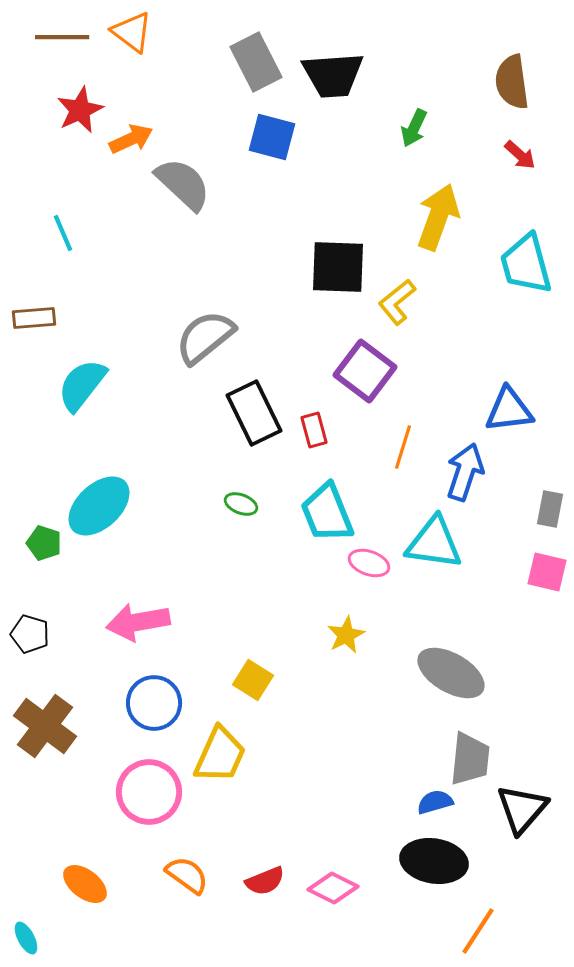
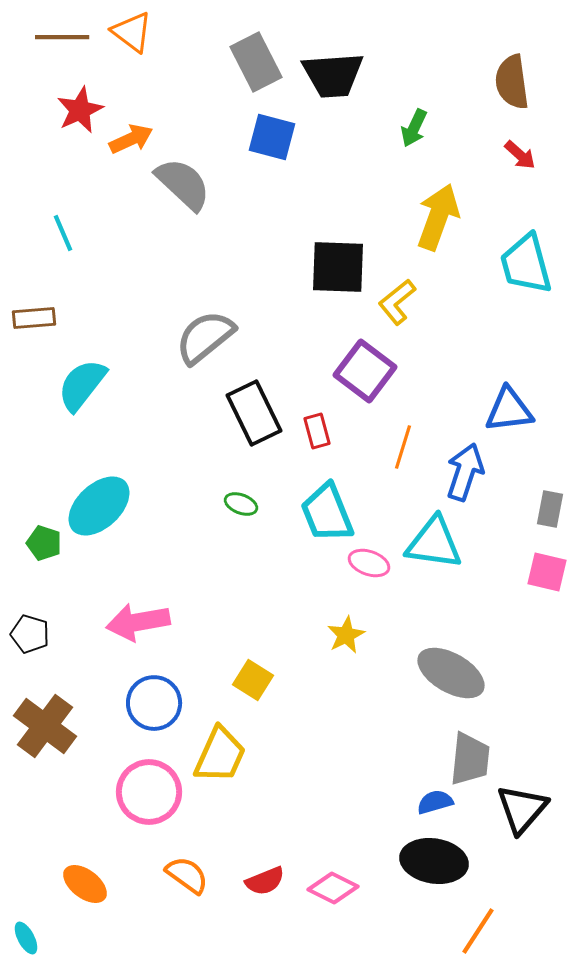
red rectangle at (314, 430): moved 3 px right, 1 px down
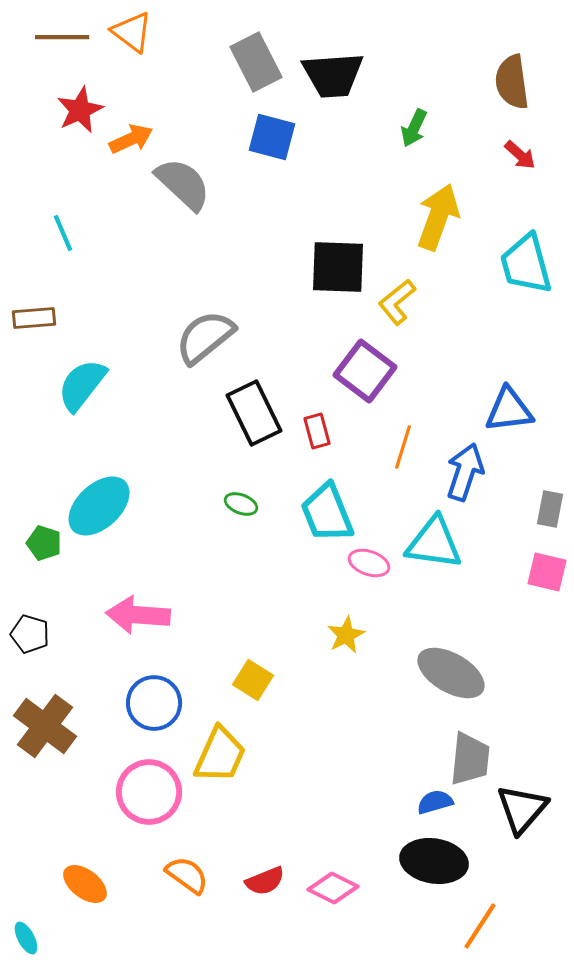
pink arrow at (138, 622): moved 7 px up; rotated 14 degrees clockwise
orange line at (478, 931): moved 2 px right, 5 px up
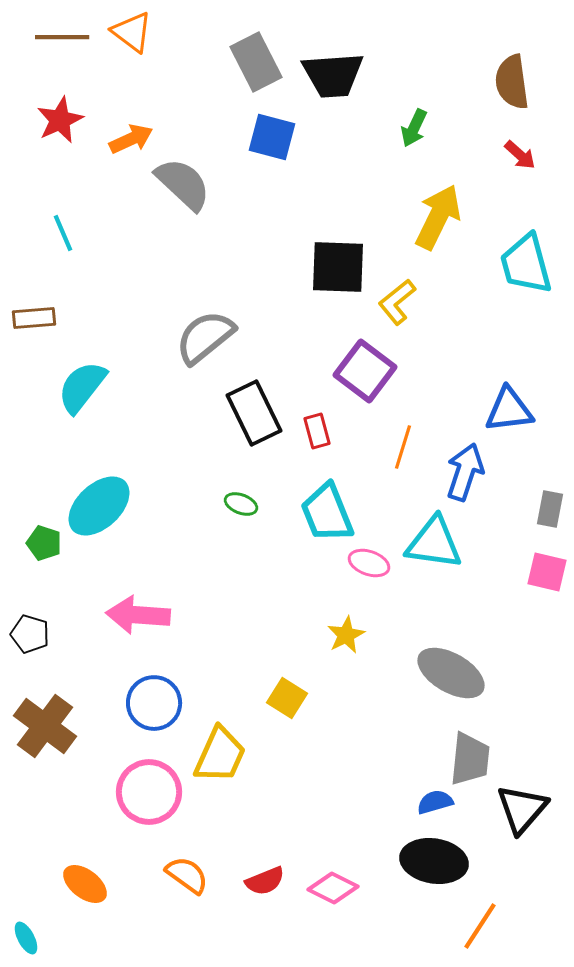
red star at (80, 110): moved 20 px left, 10 px down
yellow arrow at (438, 217): rotated 6 degrees clockwise
cyan semicircle at (82, 385): moved 2 px down
yellow square at (253, 680): moved 34 px right, 18 px down
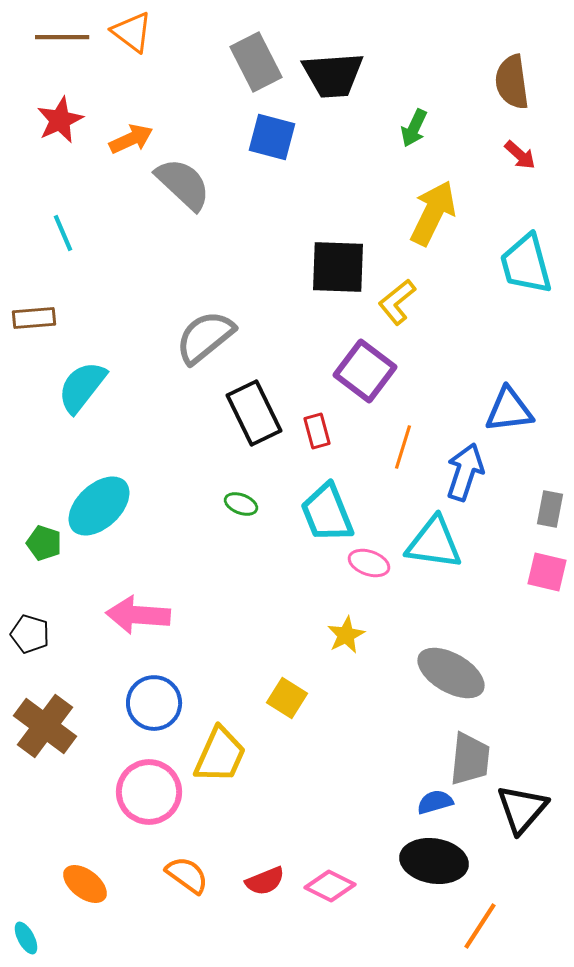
yellow arrow at (438, 217): moved 5 px left, 4 px up
pink diamond at (333, 888): moved 3 px left, 2 px up
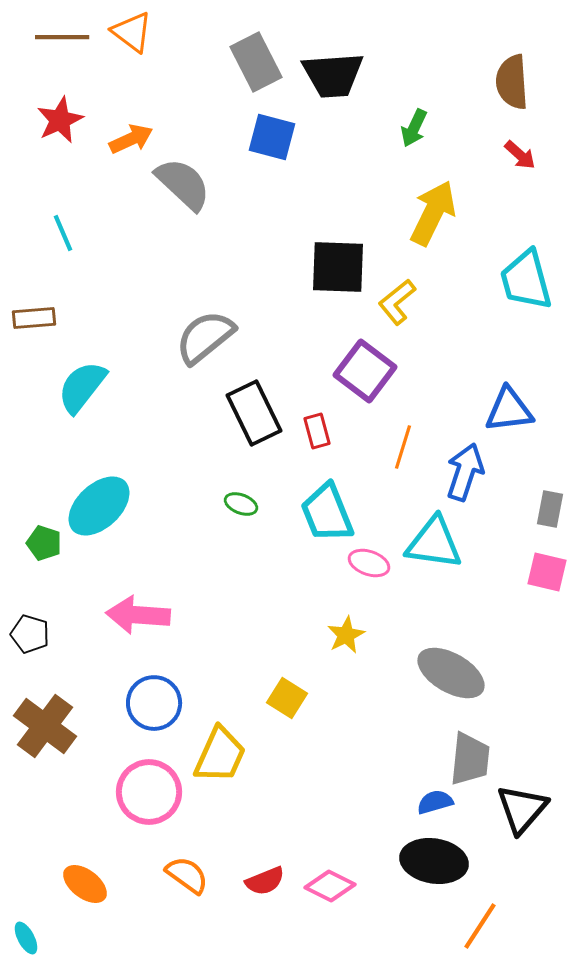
brown semicircle at (512, 82): rotated 4 degrees clockwise
cyan trapezoid at (526, 264): moved 16 px down
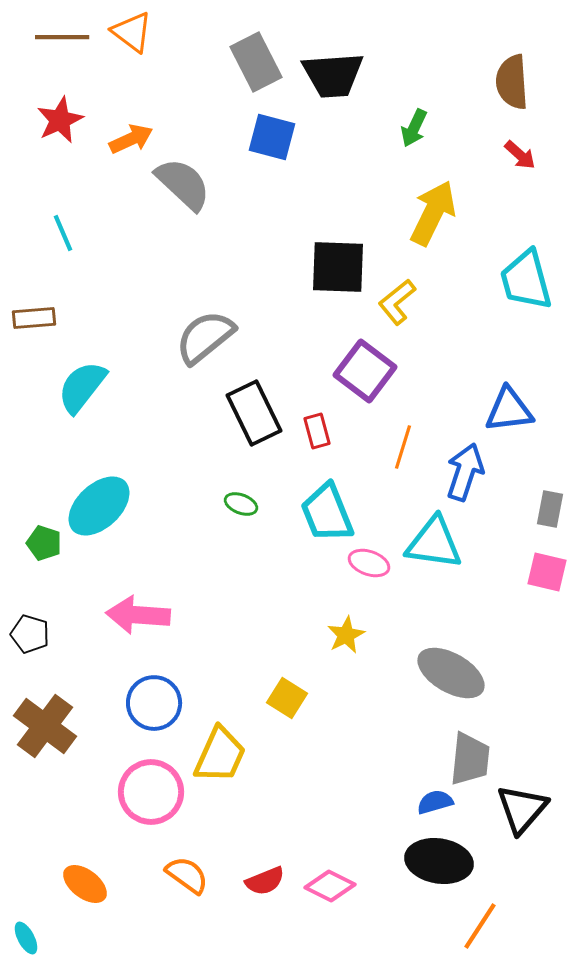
pink circle at (149, 792): moved 2 px right
black ellipse at (434, 861): moved 5 px right
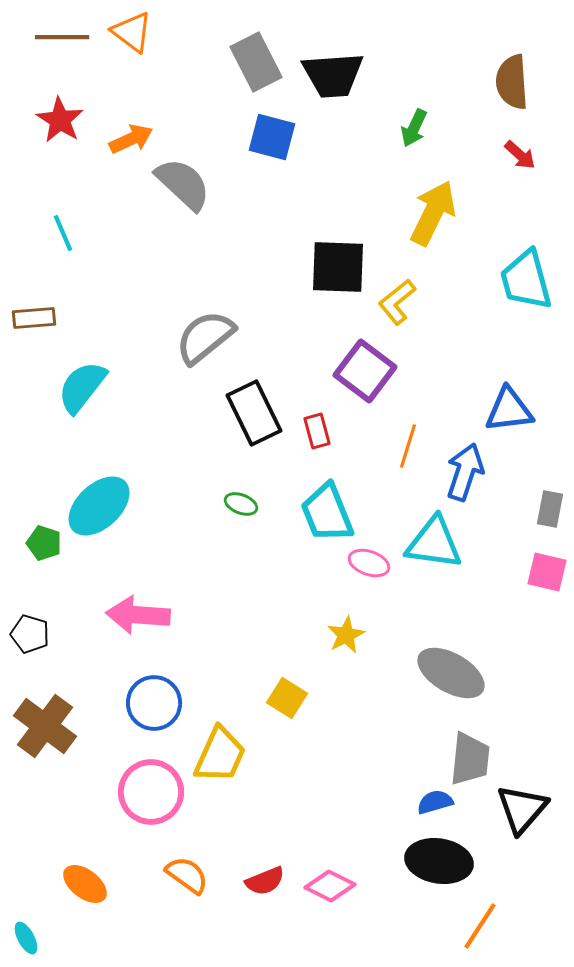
red star at (60, 120): rotated 15 degrees counterclockwise
orange line at (403, 447): moved 5 px right, 1 px up
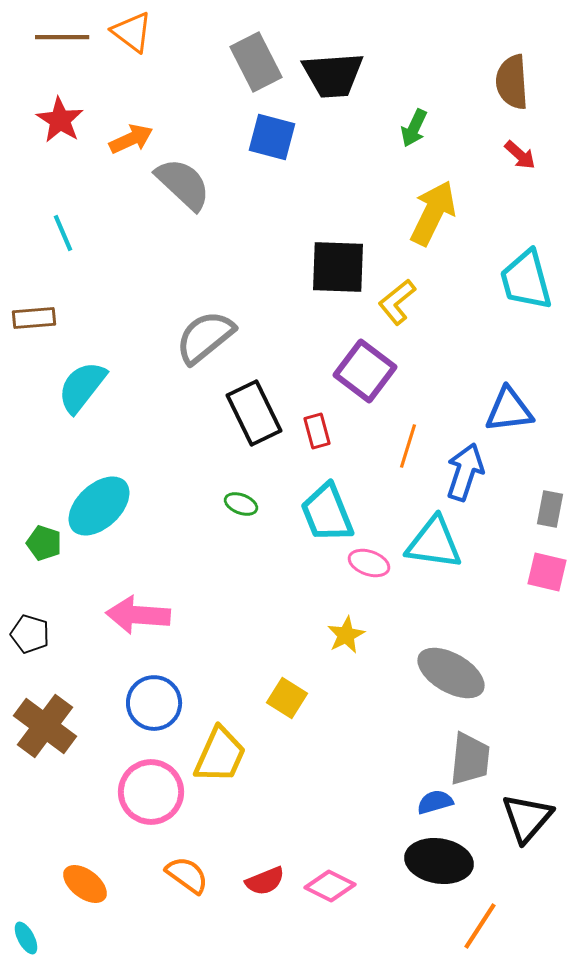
black triangle at (522, 809): moved 5 px right, 9 px down
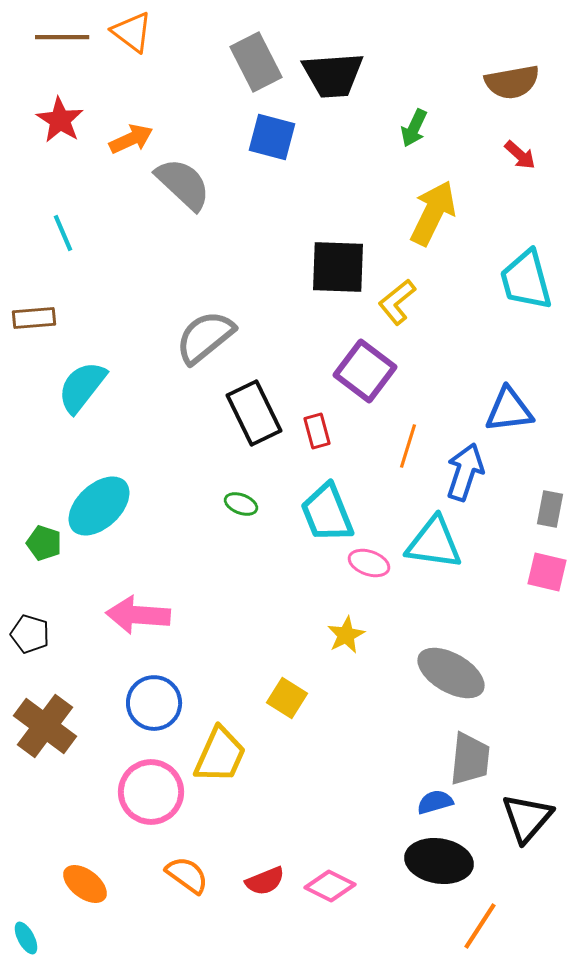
brown semicircle at (512, 82): rotated 96 degrees counterclockwise
